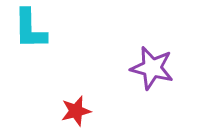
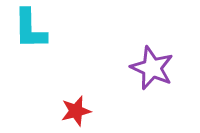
purple star: rotated 9 degrees clockwise
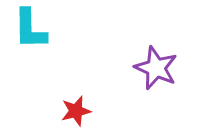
purple star: moved 4 px right
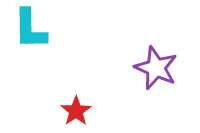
red star: rotated 20 degrees counterclockwise
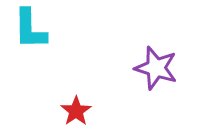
purple star: rotated 6 degrees counterclockwise
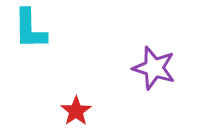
purple star: moved 2 px left
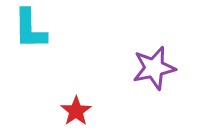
purple star: rotated 30 degrees counterclockwise
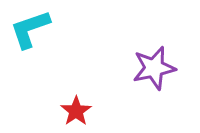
cyan L-shape: rotated 72 degrees clockwise
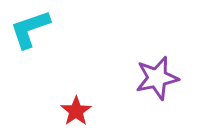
purple star: moved 3 px right, 10 px down
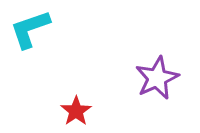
purple star: rotated 12 degrees counterclockwise
